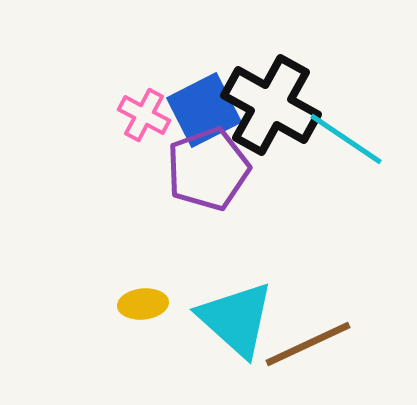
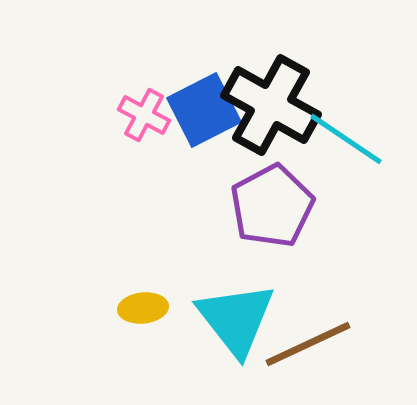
purple pentagon: moved 64 px right, 37 px down; rotated 8 degrees counterclockwise
yellow ellipse: moved 4 px down
cyan triangle: rotated 10 degrees clockwise
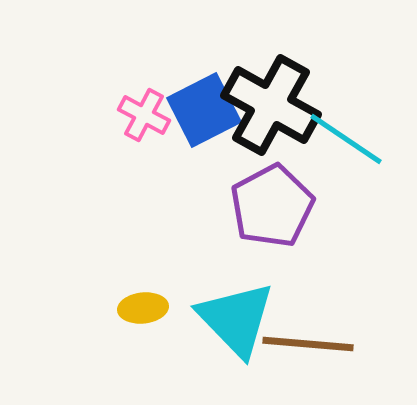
cyan triangle: rotated 6 degrees counterclockwise
brown line: rotated 30 degrees clockwise
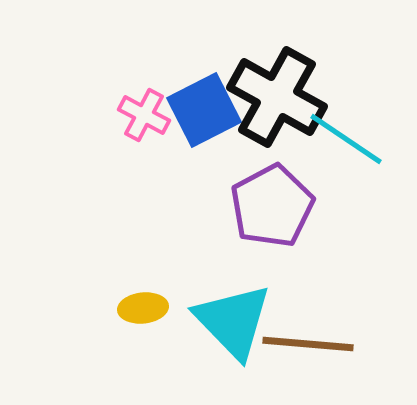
black cross: moved 6 px right, 8 px up
cyan triangle: moved 3 px left, 2 px down
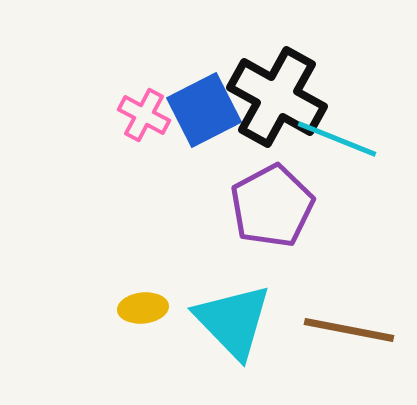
cyan line: moved 9 px left; rotated 12 degrees counterclockwise
brown line: moved 41 px right, 14 px up; rotated 6 degrees clockwise
